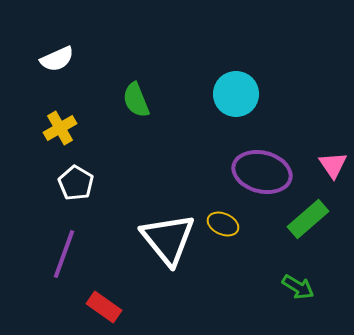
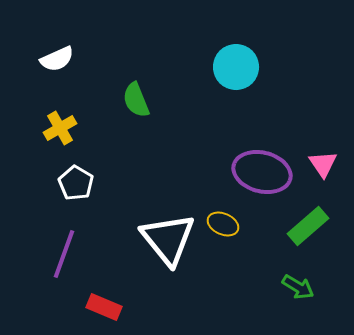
cyan circle: moved 27 px up
pink triangle: moved 10 px left, 1 px up
green rectangle: moved 7 px down
red rectangle: rotated 12 degrees counterclockwise
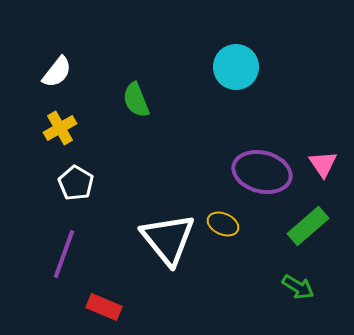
white semicircle: moved 13 px down; rotated 28 degrees counterclockwise
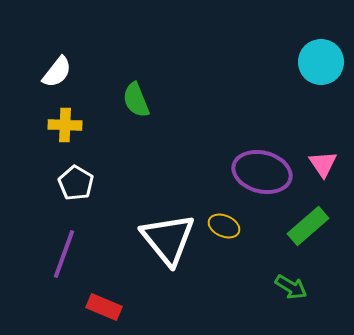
cyan circle: moved 85 px right, 5 px up
yellow cross: moved 5 px right, 3 px up; rotated 32 degrees clockwise
yellow ellipse: moved 1 px right, 2 px down
green arrow: moved 7 px left
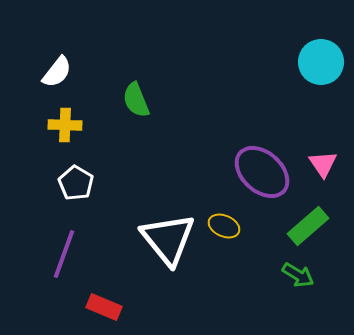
purple ellipse: rotated 28 degrees clockwise
green arrow: moved 7 px right, 12 px up
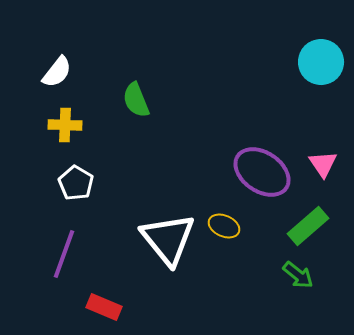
purple ellipse: rotated 8 degrees counterclockwise
green arrow: rotated 8 degrees clockwise
